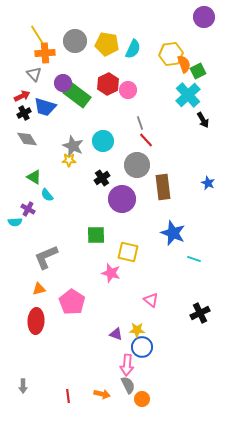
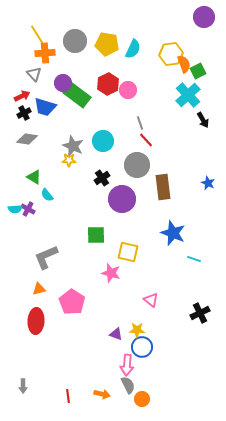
gray diamond at (27, 139): rotated 50 degrees counterclockwise
cyan semicircle at (15, 222): moved 13 px up
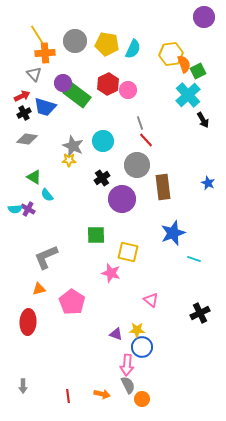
blue star at (173, 233): rotated 30 degrees clockwise
red ellipse at (36, 321): moved 8 px left, 1 px down
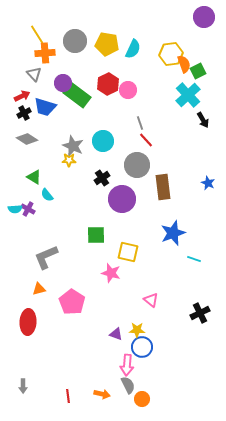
gray diamond at (27, 139): rotated 25 degrees clockwise
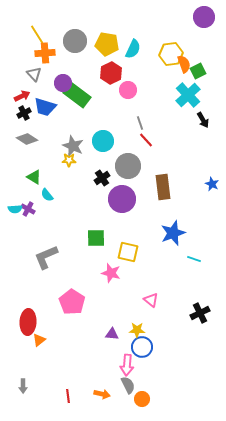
red hexagon at (108, 84): moved 3 px right, 11 px up
gray circle at (137, 165): moved 9 px left, 1 px down
blue star at (208, 183): moved 4 px right, 1 px down
green square at (96, 235): moved 3 px down
orange triangle at (39, 289): moved 51 px down; rotated 24 degrees counterclockwise
purple triangle at (116, 334): moved 4 px left; rotated 16 degrees counterclockwise
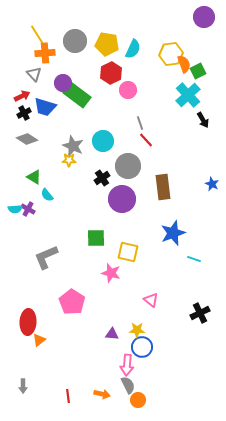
orange circle at (142, 399): moved 4 px left, 1 px down
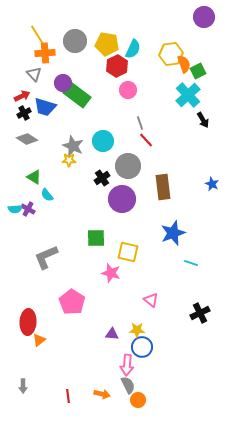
red hexagon at (111, 73): moved 6 px right, 7 px up
cyan line at (194, 259): moved 3 px left, 4 px down
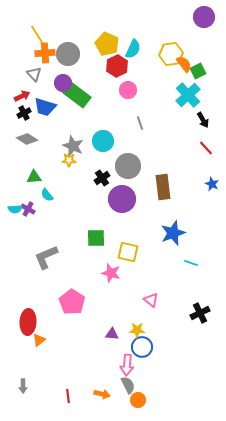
gray circle at (75, 41): moved 7 px left, 13 px down
yellow pentagon at (107, 44): rotated 15 degrees clockwise
orange semicircle at (184, 64): rotated 18 degrees counterclockwise
red line at (146, 140): moved 60 px right, 8 px down
green triangle at (34, 177): rotated 35 degrees counterclockwise
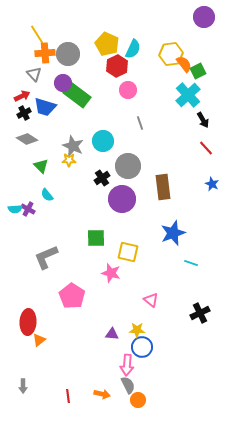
green triangle at (34, 177): moved 7 px right, 11 px up; rotated 49 degrees clockwise
pink pentagon at (72, 302): moved 6 px up
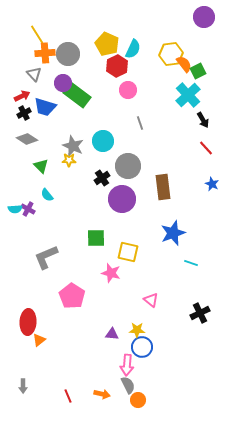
red line at (68, 396): rotated 16 degrees counterclockwise
